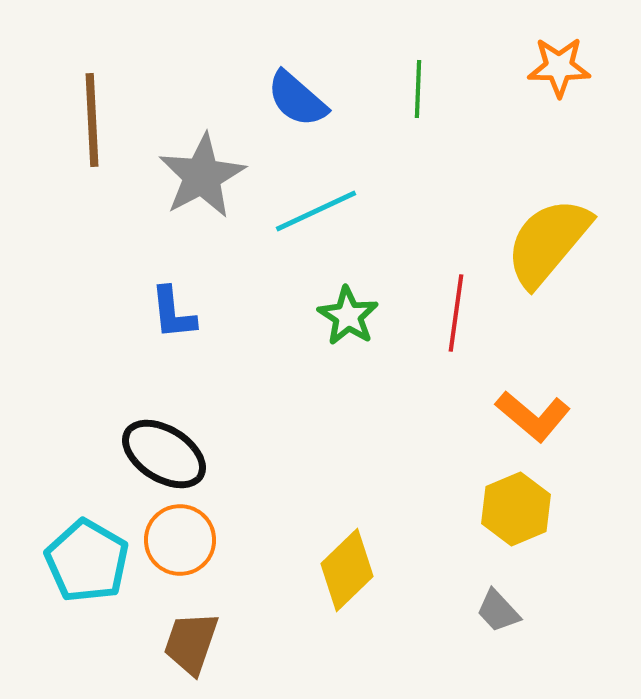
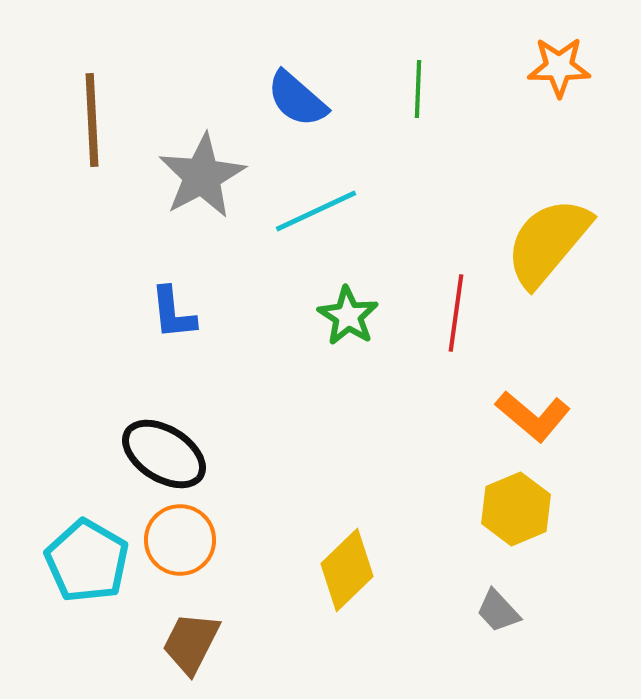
brown trapezoid: rotated 8 degrees clockwise
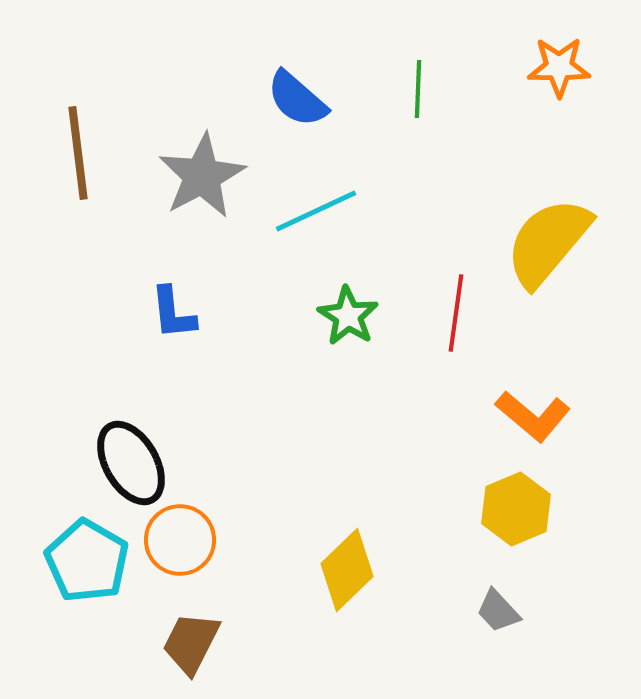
brown line: moved 14 px left, 33 px down; rotated 4 degrees counterclockwise
black ellipse: moved 33 px left, 9 px down; rotated 28 degrees clockwise
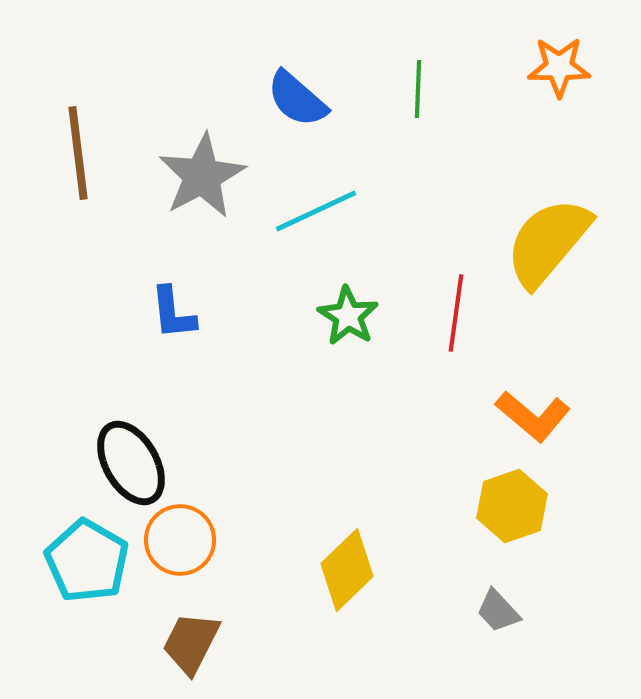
yellow hexagon: moved 4 px left, 3 px up; rotated 4 degrees clockwise
